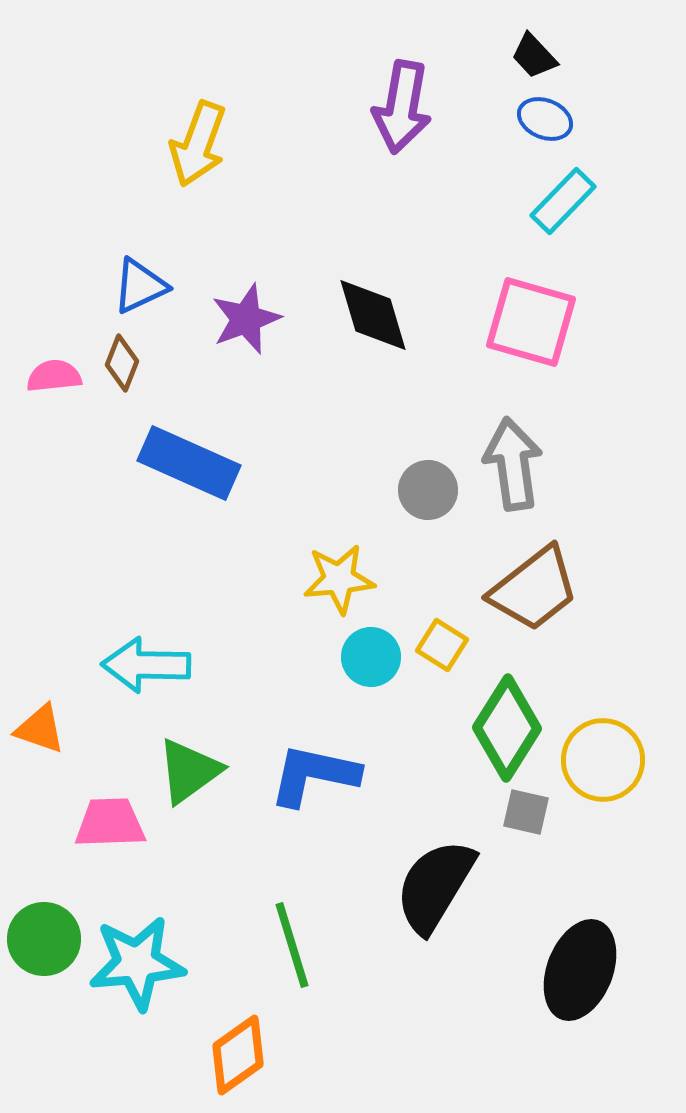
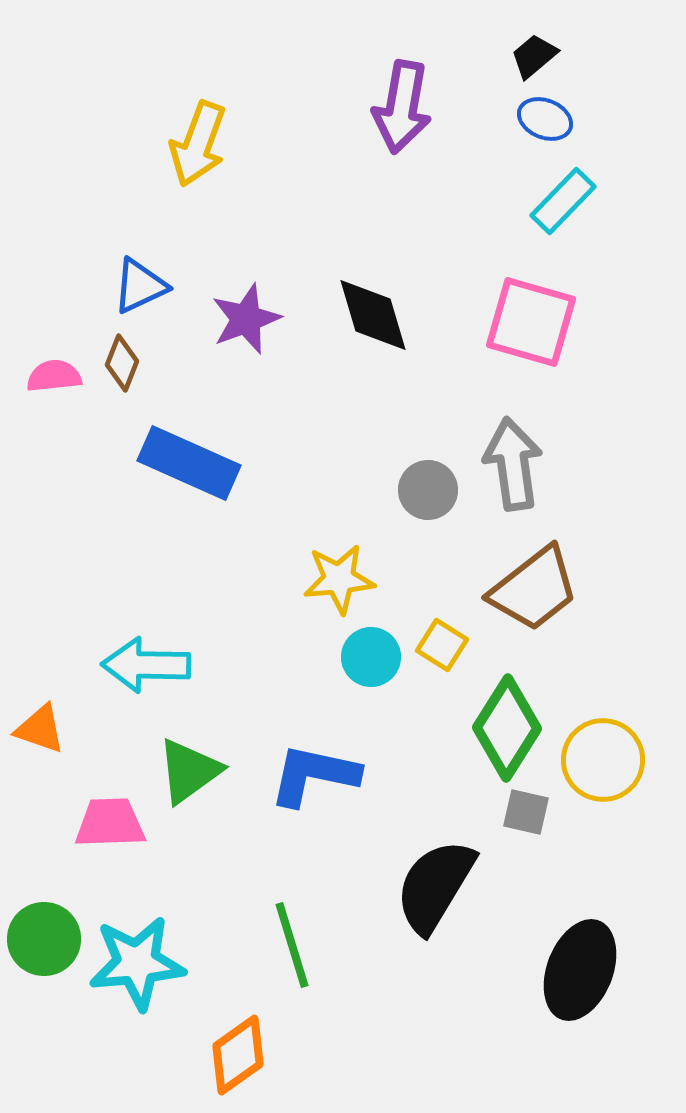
black trapezoid: rotated 93 degrees clockwise
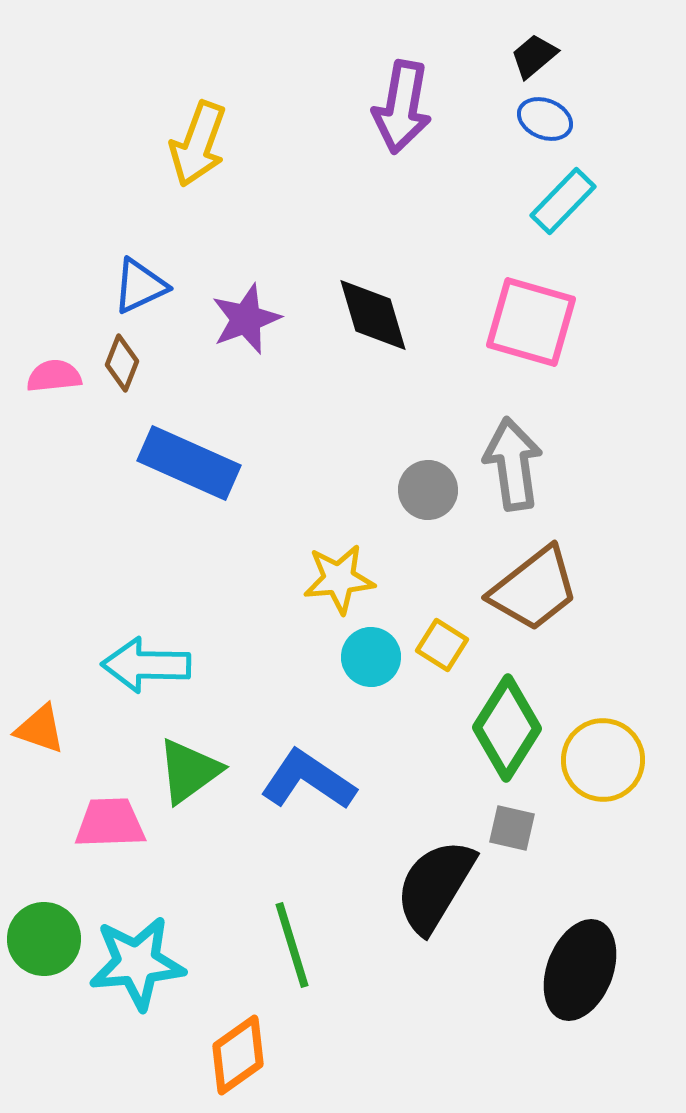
blue L-shape: moved 6 px left, 5 px down; rotated 22 degrees clockwise
gray square: moved 14 px left, 16 px down
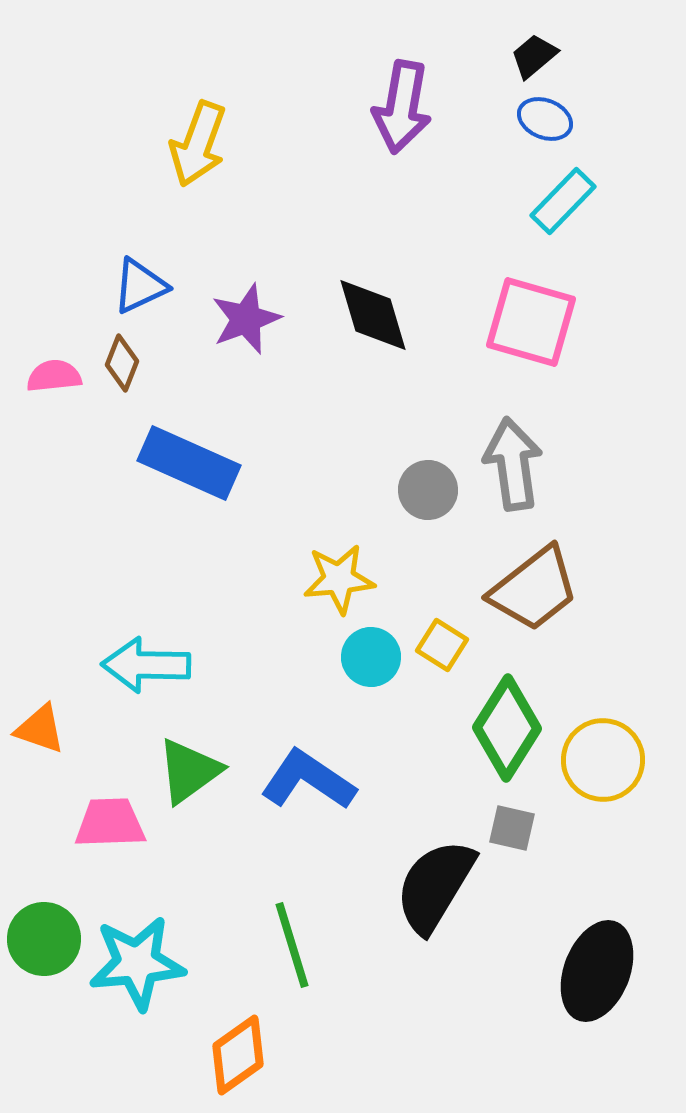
black ellipse: moved 17 px right, 1 px down
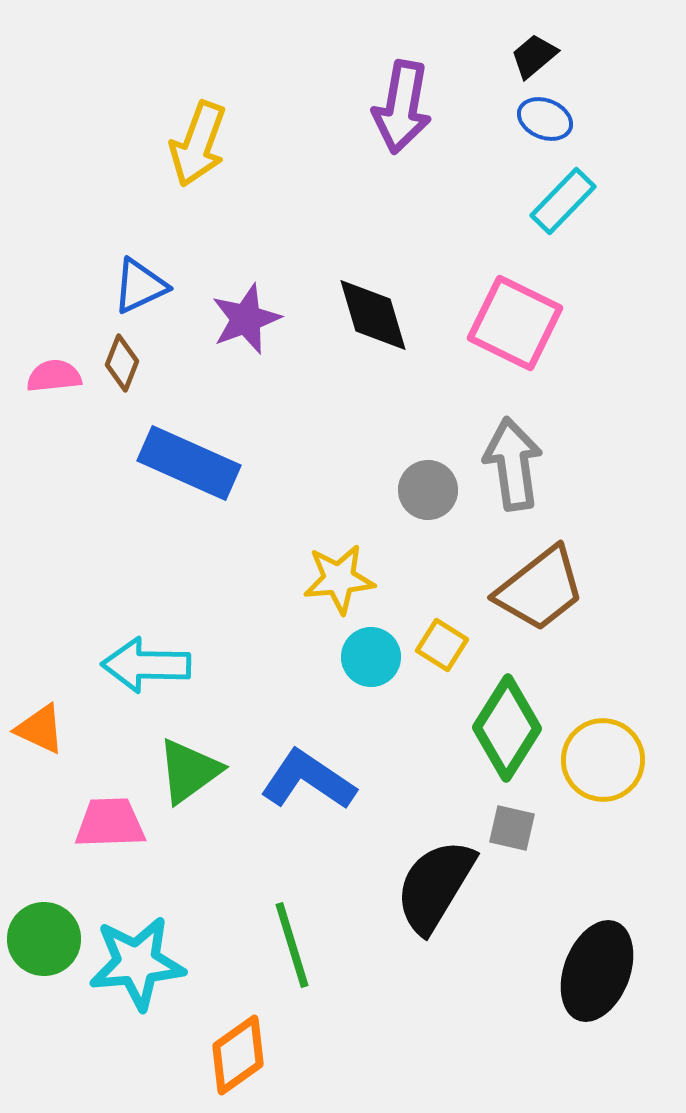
pink square: moved 16 px left, 1 px down; rotated 10 degrees clockwise
brown trapezoid: moved 6 px right
orange triangle: rotated 6 degrees clockwise
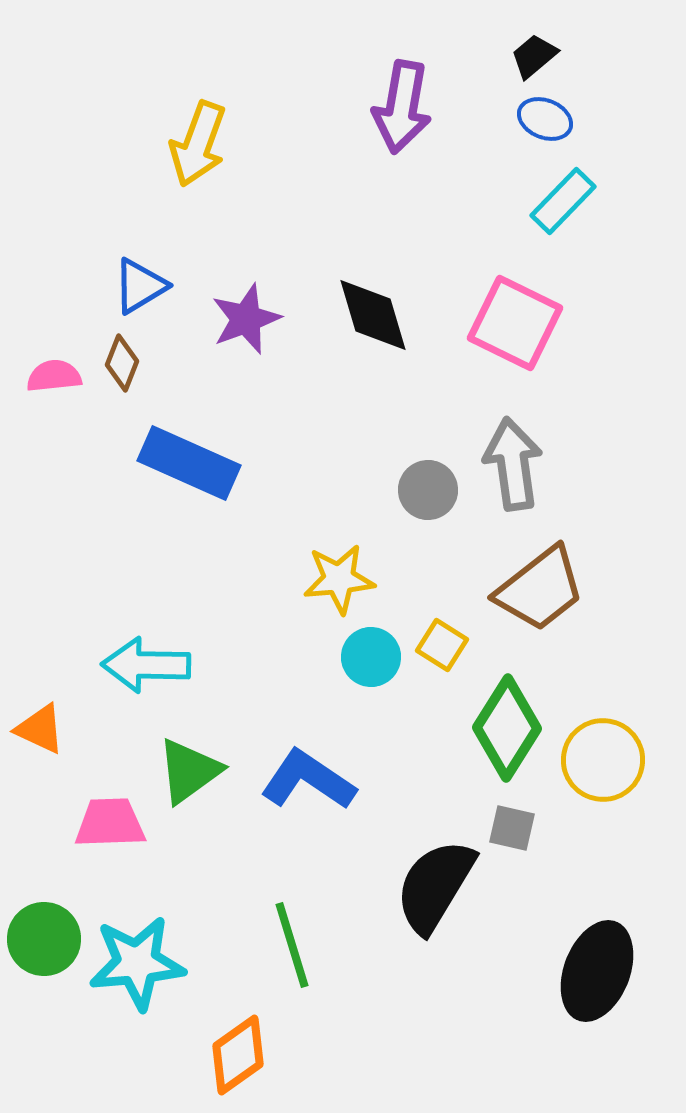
blue triangle: rotated 6 degrees counterclockwise
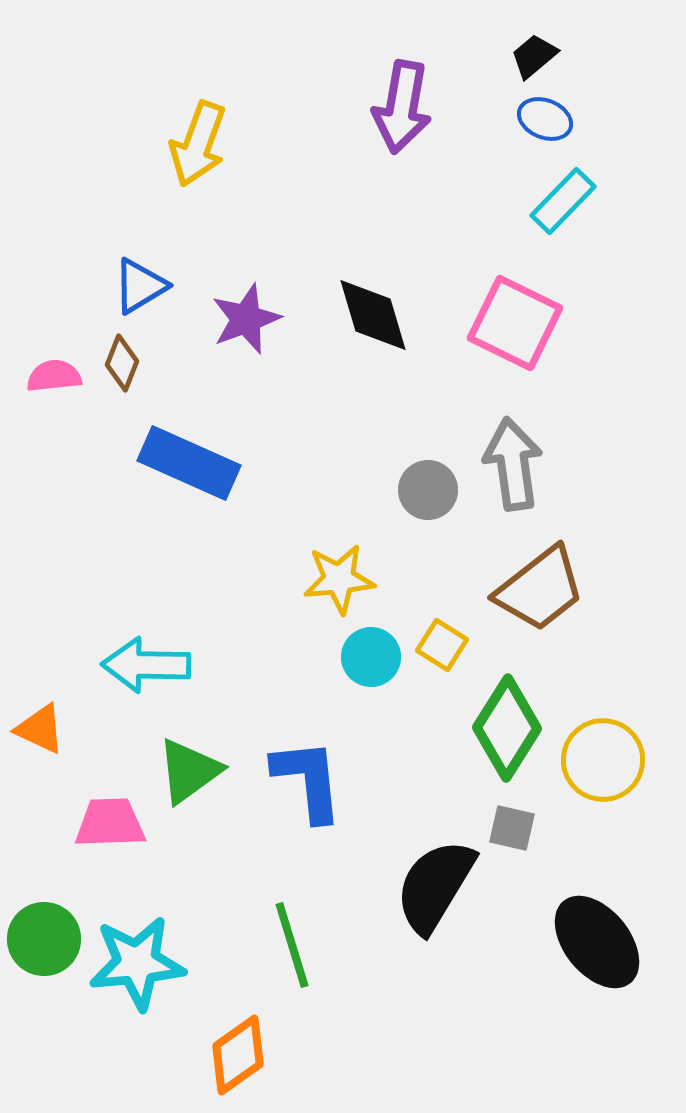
blue L-shape: rotated 50 degrees clockwise
black ellipse: moved 29 px up; rotated 60 degrees counterclockwise
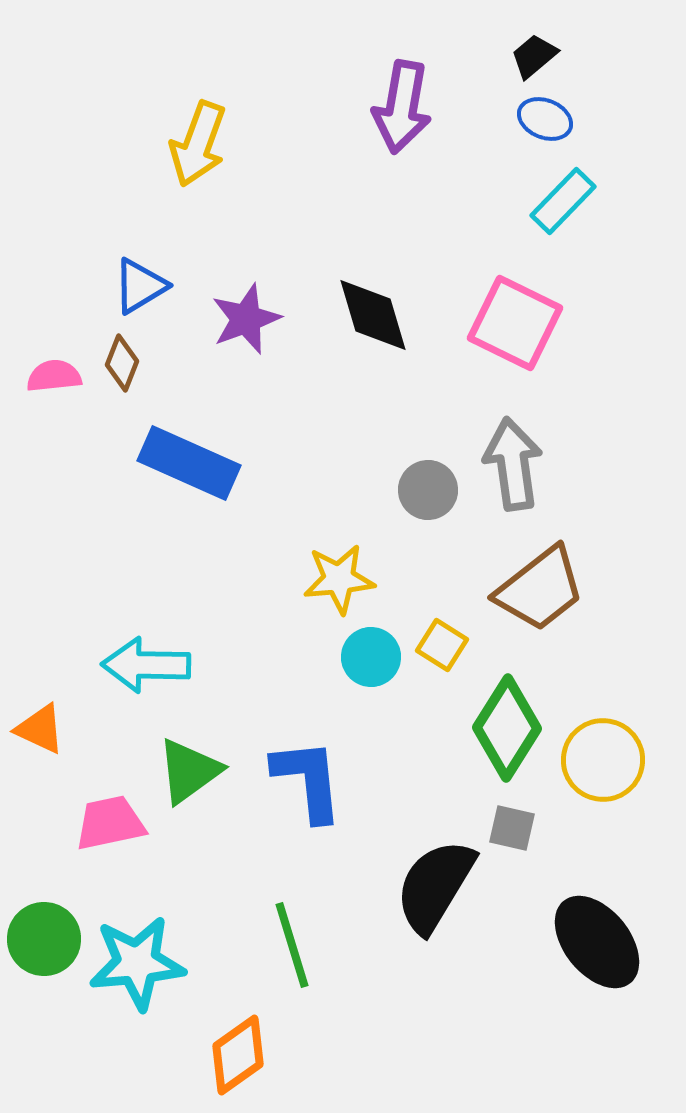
pink trapezoid: rotated 10 degrees counterclockwise
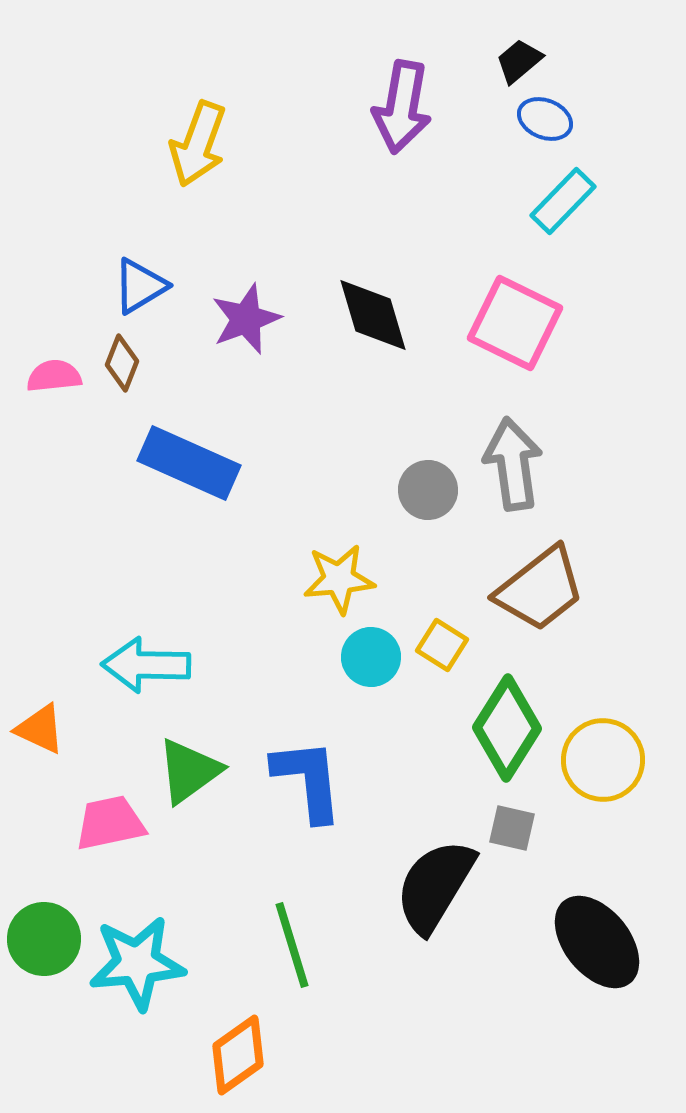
black trapezoid: moved 15 px left, 5 px down
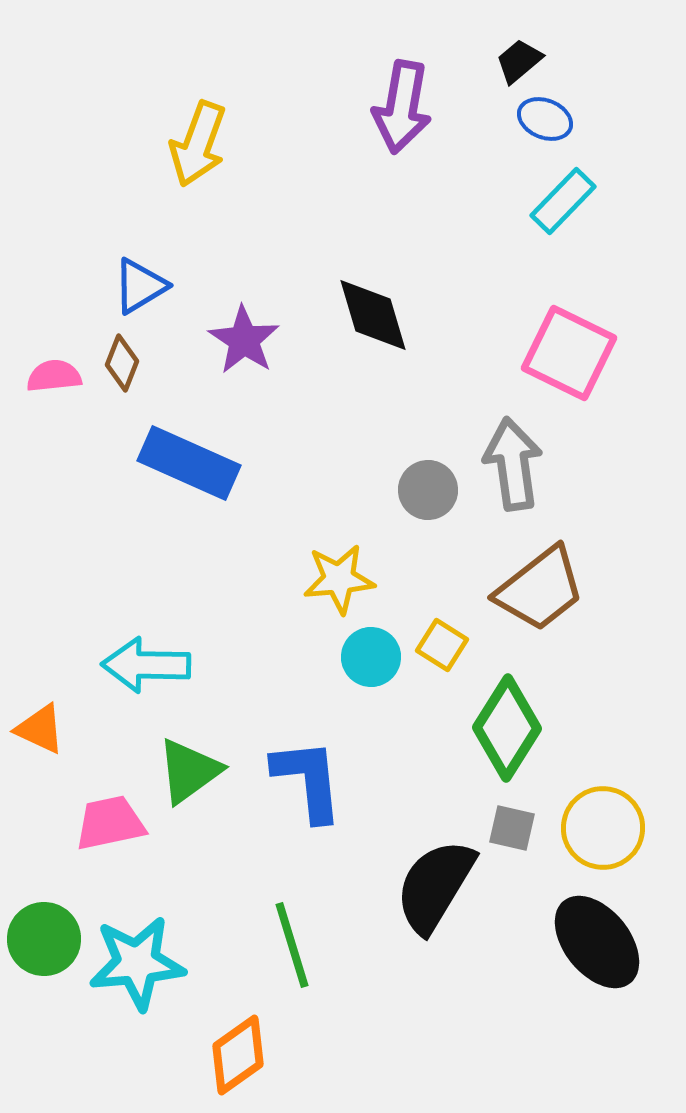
purple star: moved 2 px left, 21 px down; rotated 18 degrees counterclockwise
pink square: moved 54 px right, 30 px down
yellow circle: moved 68 px down
